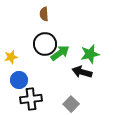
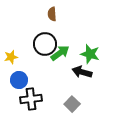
brown semicircle: moved 8 px right
green star: rotated 30 degrees clockwise
gray square: moved 1 px right
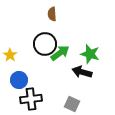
yellow star: moved 1 px left, 2 px up; rotated 24 degrees counterclockwise
gray square: rotated 21 degrees counterclockwise
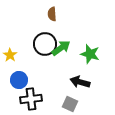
green arrow: moved 1 px right, 5 px up
black arrow: moved 2 px left, 10 px down
gray square: moved 2 px left
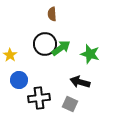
black cross: moved 8 px right, 1 px up
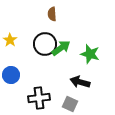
yellow star: moved 15 px up
blue circle: moved 8 px left, 5 px up
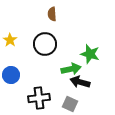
green arrow: moved 10 px right, 21 px down; rotated 24 degrees clockwise
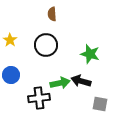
black circle: moved 1 px right, 1 px down
green arrow: moved 11 px left, 14 px down
black arrow: moved 1 px right, 1 px up
gray square: moved 30 px right; rotated 14 degrees counterclockwise
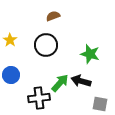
brown semicircle: moved 1 px right, 2 px down; rotated 72 degrees clockwise
green arrow: rotated 36 degrees counterclockwise
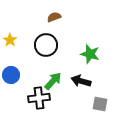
brown semicircle: moved 1 px right, 1 px down
green arrow: moved 7 px left, 2 px up
